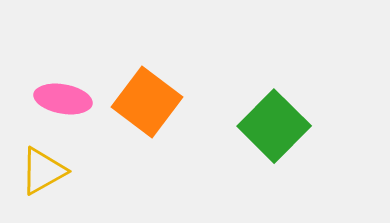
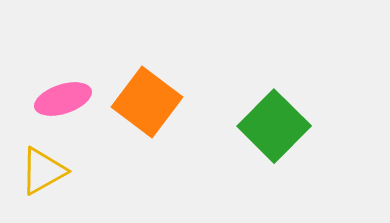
pink ellipse: rotated 28 degrees counterclockwise
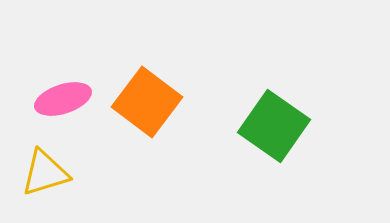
green square: rotated 10 degrees counterclockwise
yellow triangle: moved 2 px right, 2 px down; rotated 12 degrees clockwise
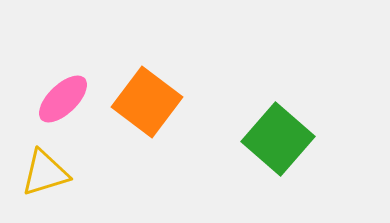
pink ellipse: rotated 26 degrees counterclockwise
green square: moved 4 px right, 13 px down; rotated 6 degrees clockwise
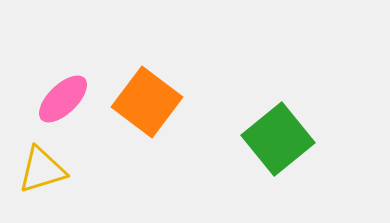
green square: rotated 10 degrees clockwise
yellow triangle: moved 3 px left, 3 px up
